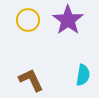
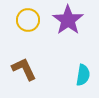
brown L-shape: moved 7 px left, 11 px up
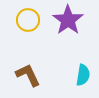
brown L-shape: moved 4 px right, 6 px down
